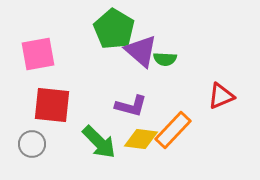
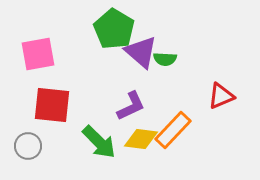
purple triangle: moved 1 px down
purple L-shape: rotated 40 degrees counterclockwise
gray circle: moved 4 px left, 2 px down
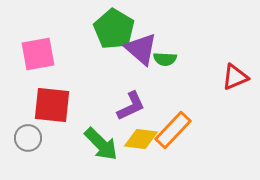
purple triangle: moved 3 px up
red triangle: moved 14 px right, 19 px up
green arrow: moved 2 px right, 2 px down
gray circle: moved 8 px up
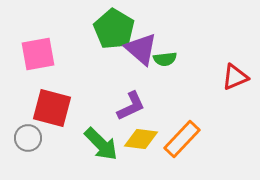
green semicircle: rotated 10 degrees counterclockwise
red square: moved 3 px down; rotated 9 degrees clockwise
orange rectangle: moved 9 px right, 9 px down
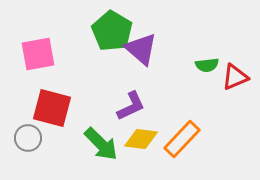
green pentagon: moved 2 px left, 2 px down
green semicircle: moved 42 px right, 6 px down
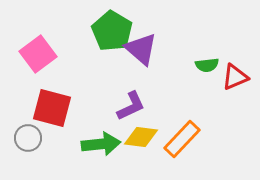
pink square: rotated 27 degrees counterclockwise
yellow diamond: moved 2 px up
green arrow: rotated 51 degrees counterclockwise
